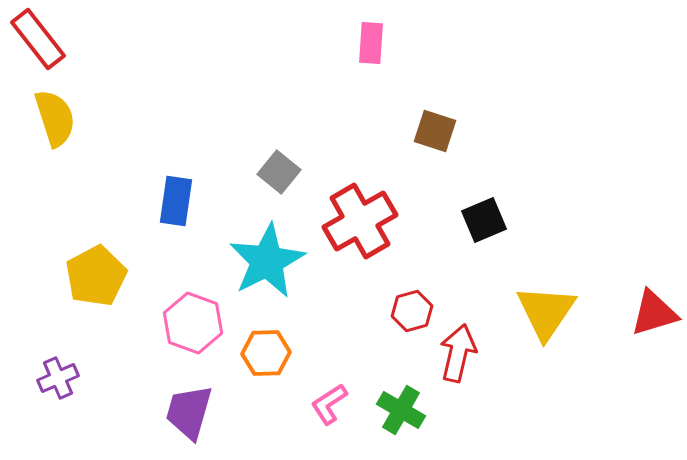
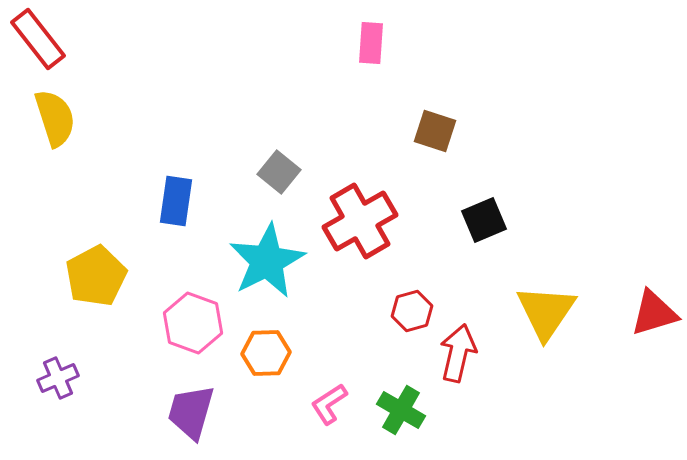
purple trapezoid: moved 2 px right
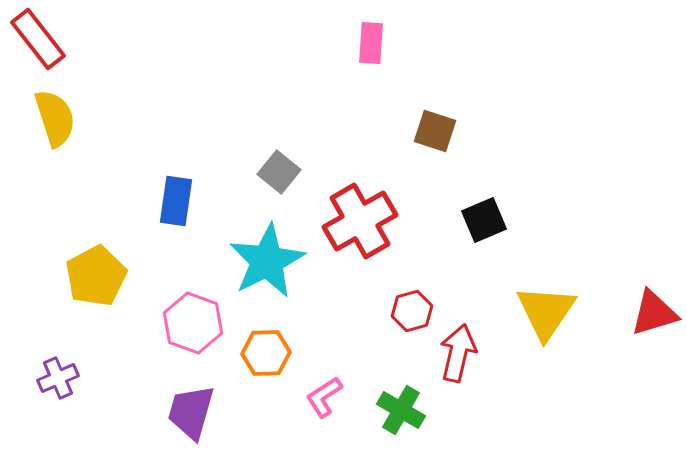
pink L-shape: moved 5 px left, 7 px up
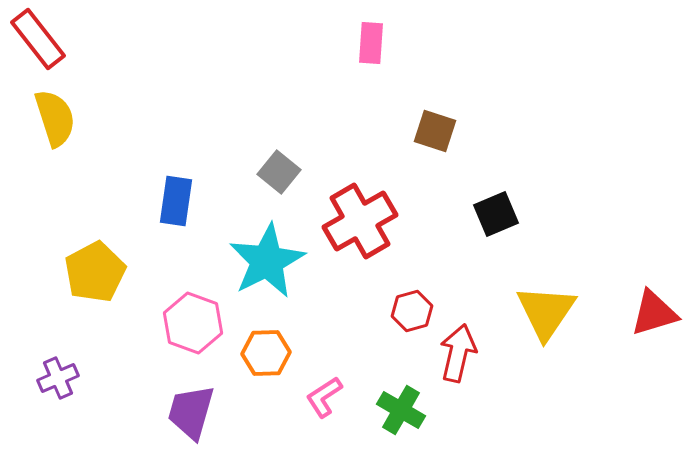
black square: moved 12 px right, 6 px up
yellow pentagon: moved 1 px left, 4 px up
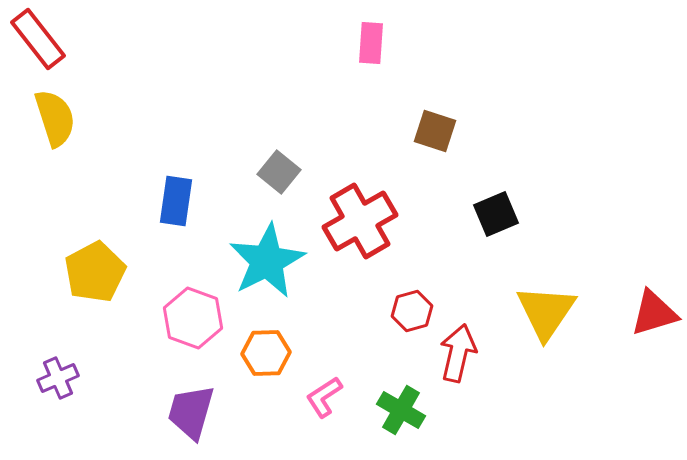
pink hexagon: moved 5 px up
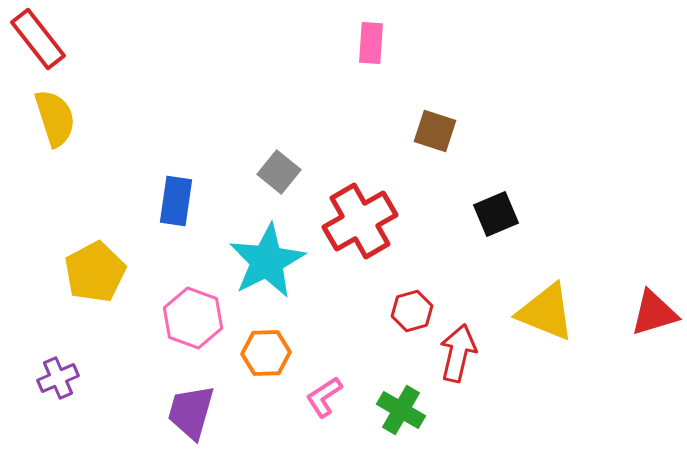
yellow triangle: rotated 42 degrees counterclockwise
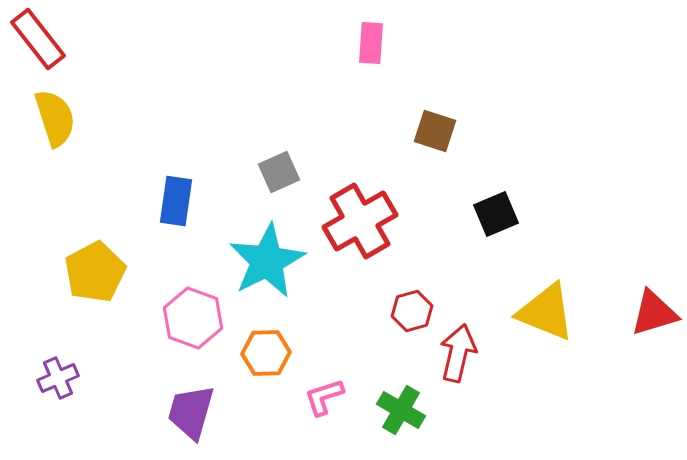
gray square: rotated 27 degrees clockwise
pink L-shape: rotated 15 degrees clockwise
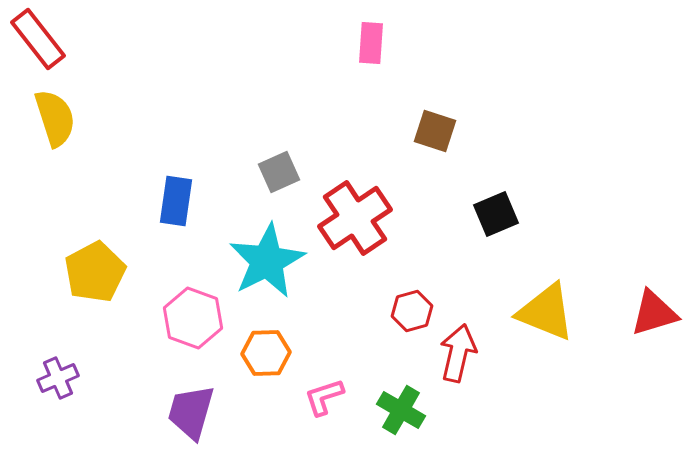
red cross: moved 5 px left, 3 px up; rotated 4 degrees counterclockwise
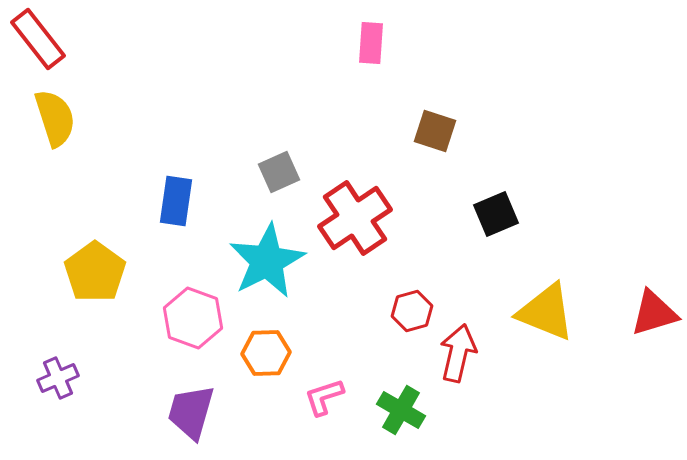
yellow pentagon: rotated 8 degrees counterclockwise
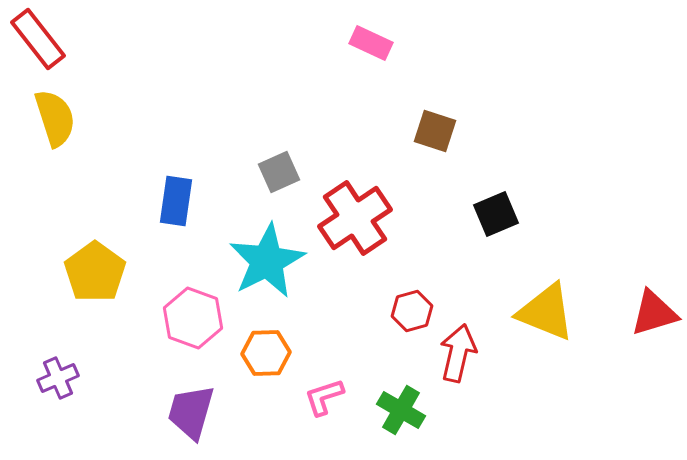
pink rectangle: rotated 69 degrees counterclockwise
